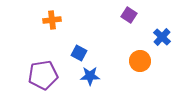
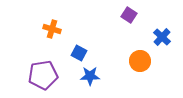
orange cross: moved 9 px down; rotated 24 degrees clockwise
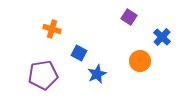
purple square: moved 2 px down
blue star: moved 7 px right, 2 px up; rotated 24 degrees counterclockwise
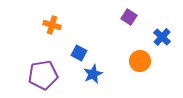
orange cross: moved 4 px up
blue star: moved 4 px left
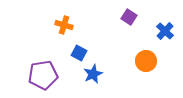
orange cross: moved 12 px right
blue cross: moved 3 px right, 6 px up
orange circle: moved 6 px right
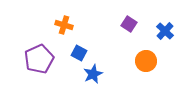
purple square: moved 7 px down
purple pentagon: moved 4 px left, 16 px up; rotated 16 degrees counterclockwise
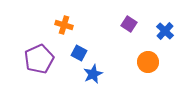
orange circle: moved 2 px right, 1 px down
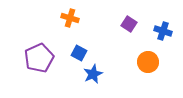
orange cross: moved 6 px right, 7 px up
blue cross: moved 2 px left; rotated 24 degrees counterclockwise
purple pentagon: moved 1 px up
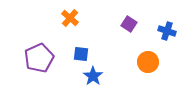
orange cross: rotated 24 degrees clockwise
blue cross: moved 4 px right
blue square: moved 2 px right, 1 px down; rotated 21 degrees counterclockwise
blue star: moved 2 px down; rotated 12 degrees counterclockwise
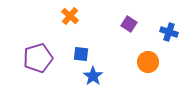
orange cross: moved 2 px up
blue cross: moved 2 px right, 1 px down
purple pentagon: moved 1 px left; rotated 8 degrees clockwise
